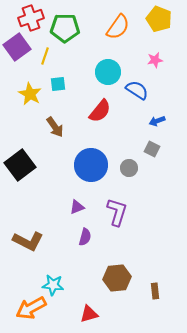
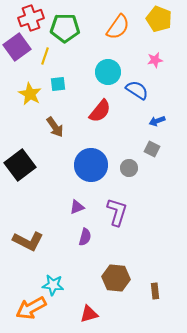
brown hexagon: moved 1 px left; rotated 12 degrees clockwise
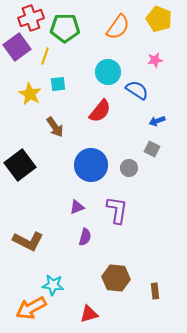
purple L-shape: moved 2 px up; rotated 8 degrees counterclockwise
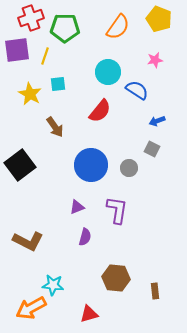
purple square: moved 3 px down; rotated 28 degrees clockwise
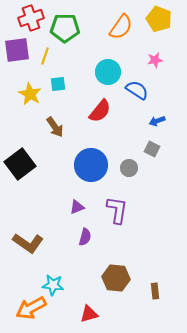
orange semicircle: moved 3 px right
black square: moved 1 px up
brown L-shape: moved 2 px down; rotated 8 degrees clockwise
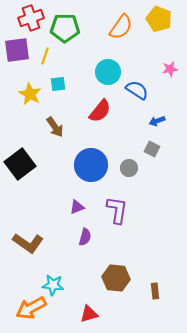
pink star: moved 15 px right, 9 px down
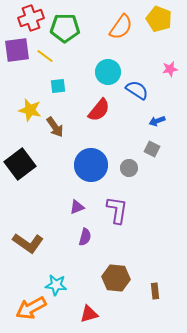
yellow line: rotated 72 degrees counterclockwise
cyan square: moved 2 px down
yellow star: moved 16 px down; rotated 15 degrees counterclockwise
red semicircle: moved 1 px left, 1 px up
cyan star: moved 3 px right
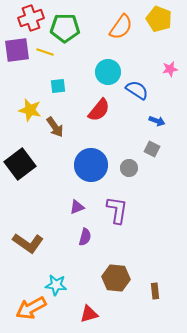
yellow line: moved 4 px up; rotated 18 degrees counterclockwise
blue arrow: rotated 140 degrees counterclockwise
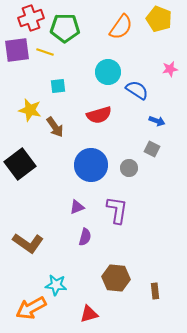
red semicircle: moved 5 px down; rotated 35 degrees clockwise
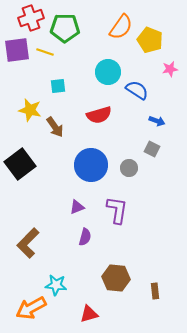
yellow pentagon: moved 9 px left, 21 px down
brown L-shape: rotated 100 degrees clockwise
